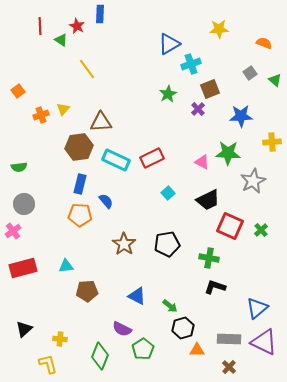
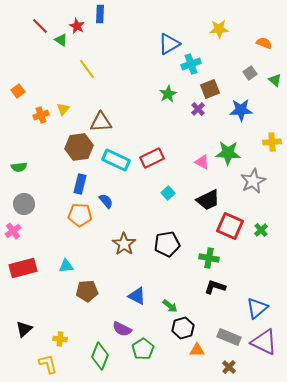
red line at (40, 26): rotated 42 degrees counterclockwise
blue star at (241, 116): moved 6 px up
gray rectangle at (229, 339): moved 2 px up; rotated 20 degrees clockwise
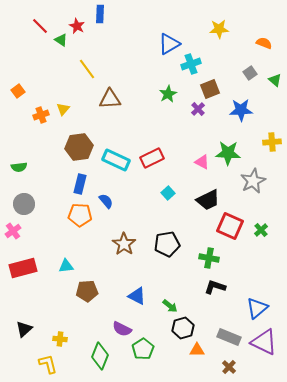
brown triangle at (101, 122): moved 9 px right, 23 px up
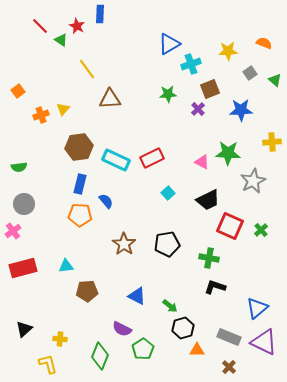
yellow star at (219, 29): moved 9 px right, 22 px down
green star at (168, 94): rotated 24 degrees clockwise
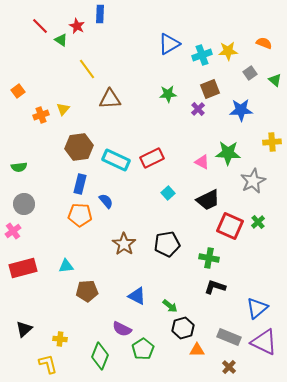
cyan cross at (191, 64): moved 11 px right, 9 px up
green cross at (261, 230): moved 3 px left, 8 px up
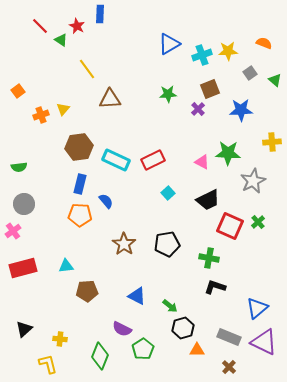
red rectangle at (152, 158): moved 1 px right, 2 px down
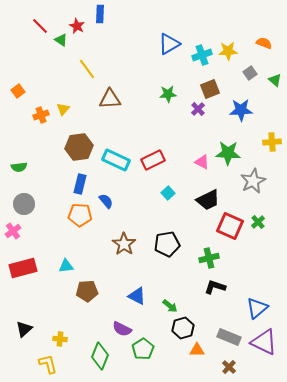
green cross at (209, 258): rotated 24 degrees counterclockwise
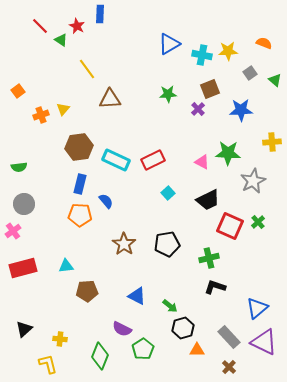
cyan cross at (202, 55): rotated 30 degrees clockwise
gray rectangle at (229, 337): rotated 25 degrees clockwise
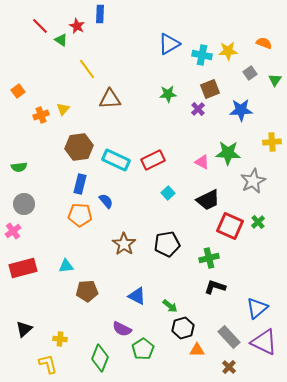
green triangle at (275, 80): rotated 24 degrees clockwise
green diamond at (100, 356): moved 2 px down
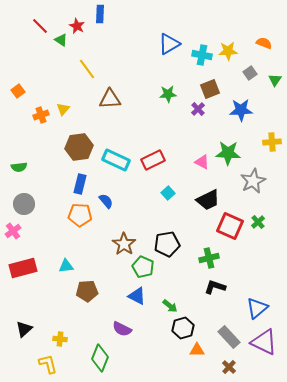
green pentagon at (143, 349): moved 82 px up; rotated 15 degrees counterclockwise
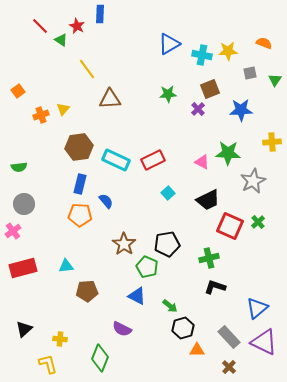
gray square at (250, 73): rotated 24 degrees clockwise
green pentagon at (143, 267): moved 4 px right
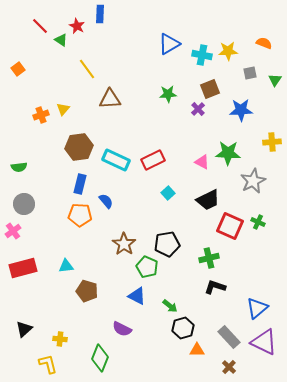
orange square at (18, 91): moved 22 px up
green cross at (258, 222): rotated 24 degrees counterclockwise
brown pentagon at (87, 291): rotated 20 degrees clockwise
